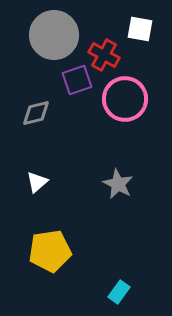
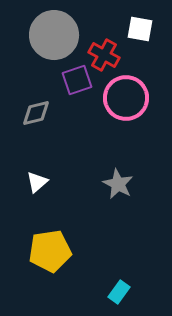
pink circle: moved 1 px right, 1 px up
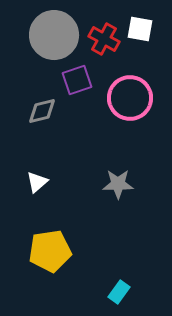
red cross: moved 16 px up
pink circle: moved 4 px right
gray diamond: moved 6 px right, 2 px up
gray star: rotated 28 degrees counterclockwise
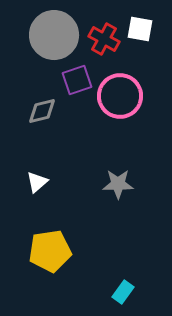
pink circle: moved 10 px left, 2 px up
cyan rectangle: moved 4 px right
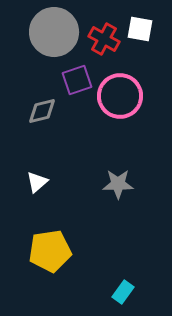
gray circle: moved 3 px up
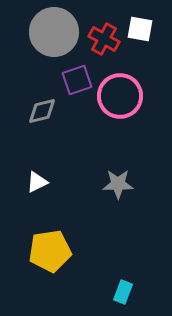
white triangle: rotated 15 degrees clockwise
cyan rectangle: rotated 15 degrees counterclockwise
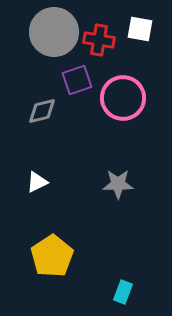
red cross: moved 5 px left, 1 px down; rotated 20 degrees counterclockwise
pink circle: moved 3 px right, 2 px down
yellow pentagon: moved 2 px right, 5 px down; rotated 24 degrees counterclockwise
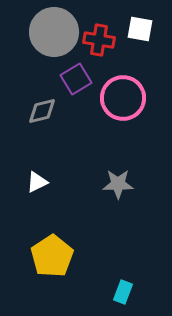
purple square: moved 1 px left, 1 px up; rotated 12 degrees counterclockwise
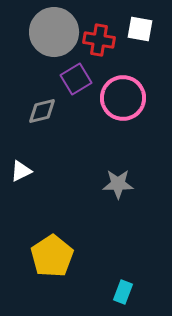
white triangle: moved 16 px left, 11 px up
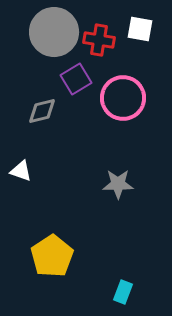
white triangle: rotated 45 degrees clockwise
